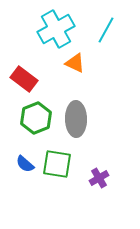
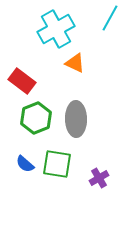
cyan line: moved 4 px right, 12 px up
red rectangle: moved 2 px left, 2 px down
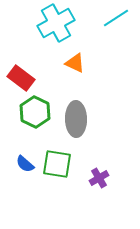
cyan line: moved 6 px right; rotated 28 degrees clockwise
cyan cross: moved 6 px up
red rectangle: moved 1 px left, 3 px up
green hexagon: moved 1 px left, 6 px up; rotated 12 degrees counterclockwise
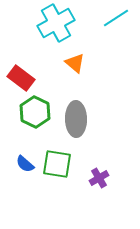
orange triangle: rotated 15 degrees clockwise
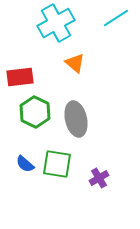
red rectangle: moved 1 px left, 1 px up; rotated 44 degrees counterclockwise
gray ellipse: rotated 12 degrees counterclockwise
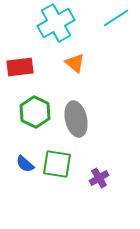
red rectangle: moved 10 px up
